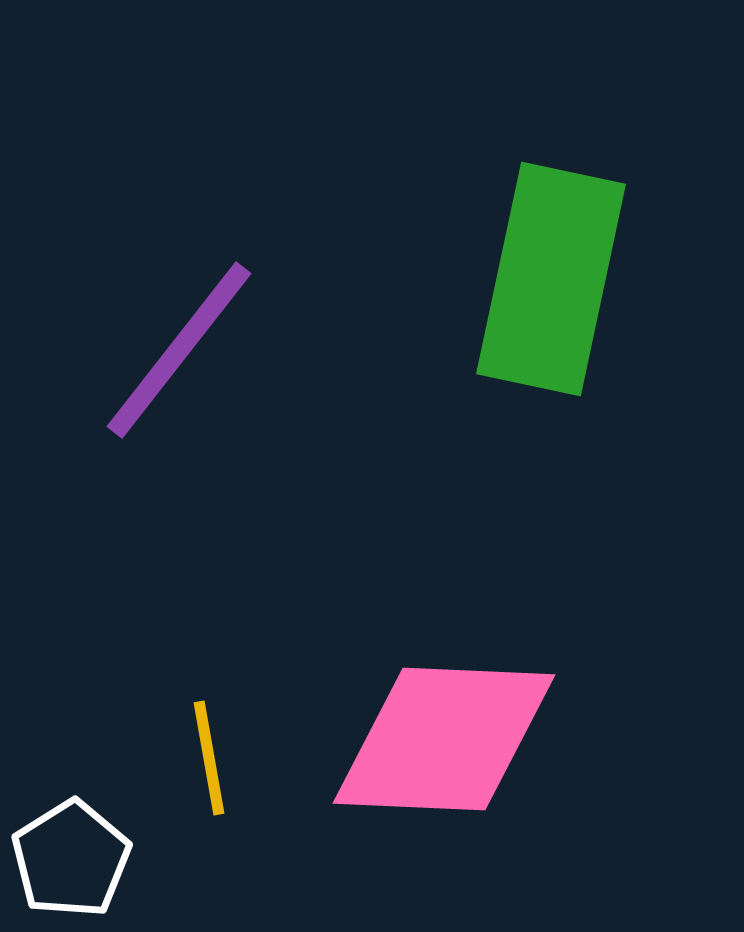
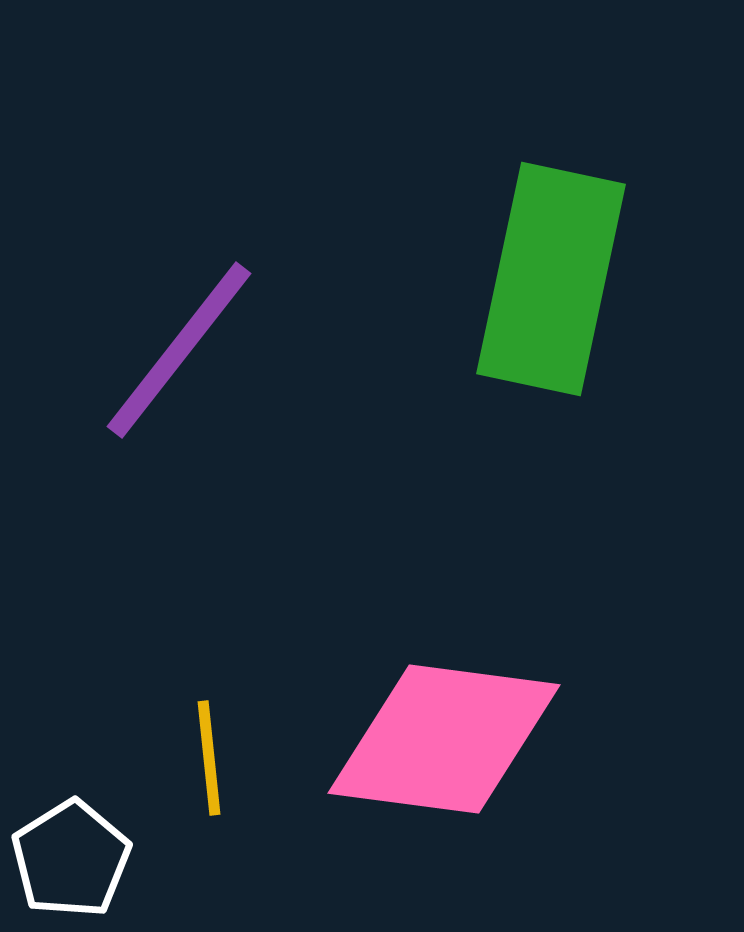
pink diamond: rotated 5 degrees clockwise
yellow line: rotated 4 degrees clockwise
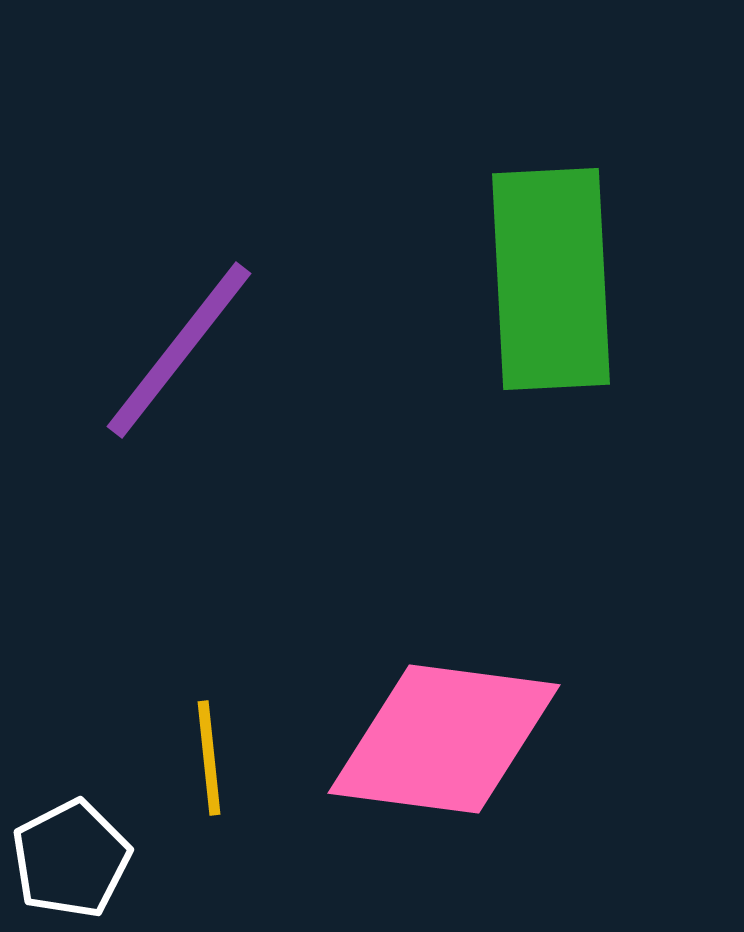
green rectangle: rotated 15 degrees counterclockwise
white pentagon: rotated 5 degrees clockwise
